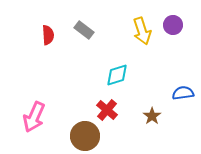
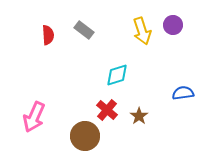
brown star: moved 13 px left
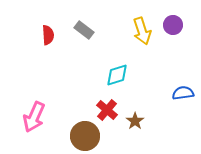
brown star: moved 4 px left, 5 px down
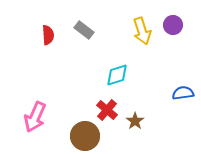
pink arrow: moved 1 px right
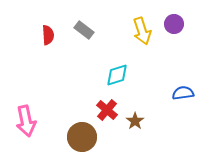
purple circle: moved 1 px right, 1 px up
pink arrow: moved 9 px left, 4 px down; rotated 36 degrees counterclockwise
brown circle: moved 3 px left, 1 px down
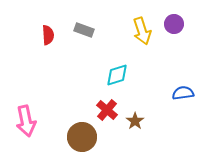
gray rectangle: rotated 18 degrees counterclockwise
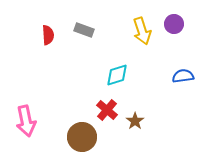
blue semicircle: moved 17 px up
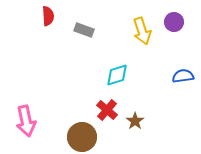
purple circle: moved 2 px up
red semicircle: moved 19 px up
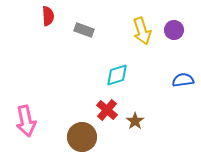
purple circle: moved 8 px down
blue semicircle: moved 4 px down
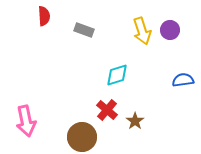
red semicircle: moved 4 px left
purple circle: moved 4 px left
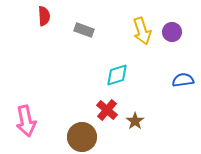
purple circle: moved 2 px right, 2 px down
